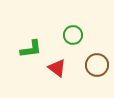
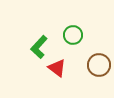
green L-shape: moved 8 px right, 2 px up; rotated 140 degrees clockwise
brown circle: moved 2 px right
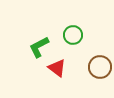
green L-shape: rotated 20 degrees clockwise
brown circle: moved 1 px right, 2 px down
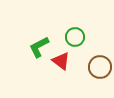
green circle: moved 2 px right, 2 px down
red triangle: moved 4 px right, 7 px up
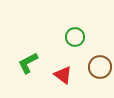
green L-shape: moved 11 px left, 16 px down
red triangle: moved 2 px right, 14 px down
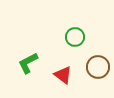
brown circle: moved 2 px left
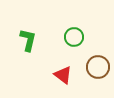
green circle: moved 1 px left
green L-shape: moved 23 px up; rotated 130 degrees clockwise
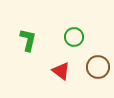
red triangle: moved 2 px left, 4 px up
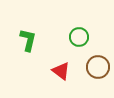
green circle: moved 5 px right
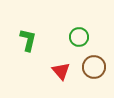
brown circle: moved 4 px left
red triangle: rotated 12 degrees clockwise
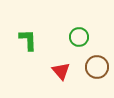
green L-shape: rotated 15 degrees counterclockwise
brown circle: moved 3 px right
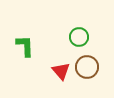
green L-shape: moved 3 px left, 6 px down
brown circle: moved 10 px left
